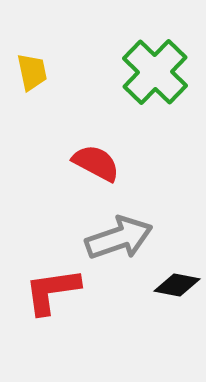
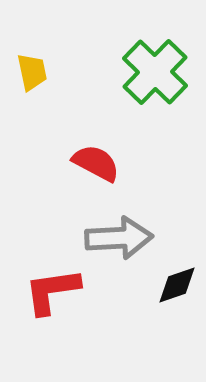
gray arrow: rotated 16 degrees clockwise
black diamond: rotated 30 degrees counterclockwise
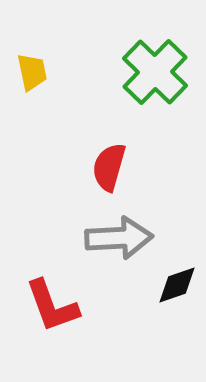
red semicircle: moved 13 px right, 4 px down; rotated 102 degrees counterclockwise
red L-shape: moved 15 px down; rotated 102 degrees counterclockwise
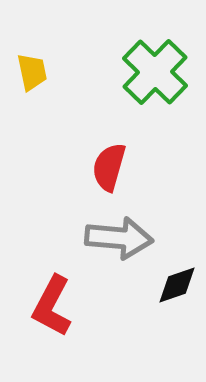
gray arrow: rotated 8 degrees clockwise
red L-shape: rotated 48 degrees clockwise
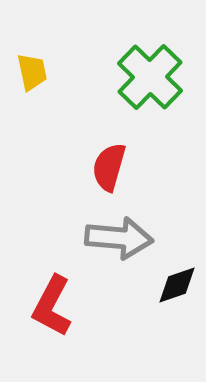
green cross: moved 5 px left, 5 px down
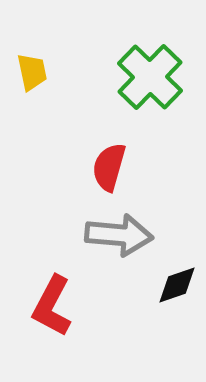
gray arrow: moved 3 px up
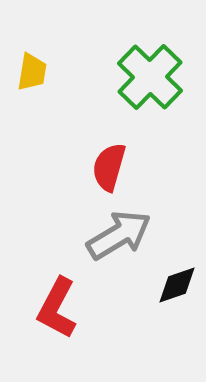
yellow trapezoid: rotated 21 degrees clockwise
gray arrow: rotated 36 degrees counterclockwise
red L-shape: moved 5 px right, 2 px down
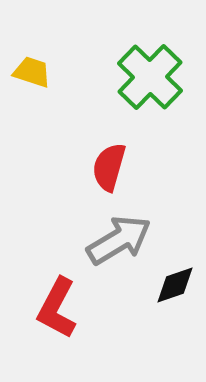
yellow trapezoid: rotated 81 degrees counterclockwise
gray arrow: moved 5 px down
black diamond: moved 2 px left
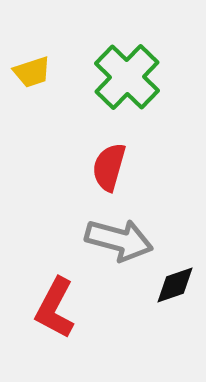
yellow trapezoid: rotated 144 degrees clockwise
green cross: moved 23 px left
gray arrow: rotated 46 degrees clockwise
red L-shape: moved 2 px left
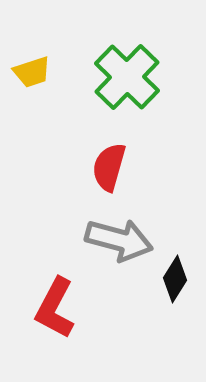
black diamond: moved 6 px up; rotated 39 degrees counterclockwise
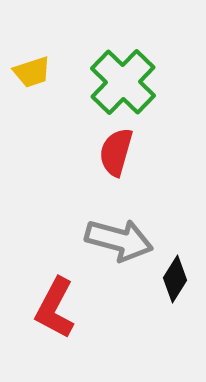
green cross: moved 4 px left, 5 px down
red semicircle: moved 7 px right, 15 px up
